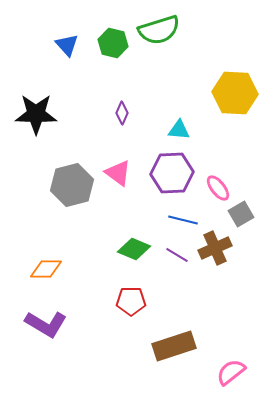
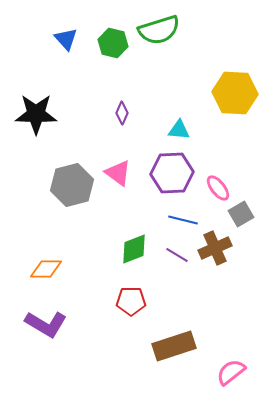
blue triangle: moved 1 px left, 6 px up
green diamond: rotated 44 degrees counterclockwise
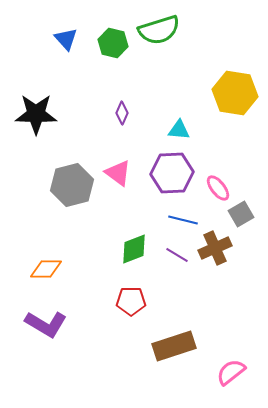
yellow hexagon: rotated 6 degrees clockwise
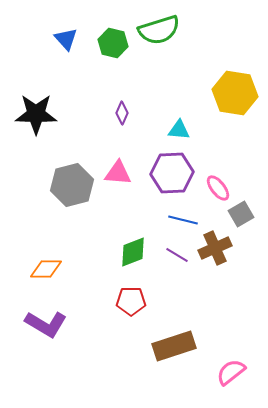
pink triangle: rotated 32 degrees counterclockwise
green diamond: moved 1 px left, 3 px down
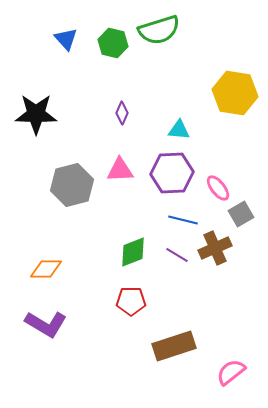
pink triangle: moved 2 px right, 3 px up; rotated 8 degrees counterclockwise
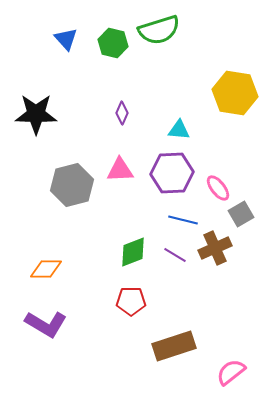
purple line: moved 2 px left
